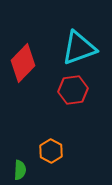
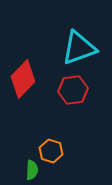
red diamond: moved 16 px down
orange hexagon: rotated 10 degrees counterclockwise
green semicircle: moved 12 px right
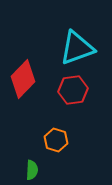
cyan triangle: moved 2 px left
orange hexagon: moved 5 px right, 11 px up
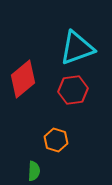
red diamond: rotated 6 degrees clockwise
green semicircle: moved 2 px right, 1 px down
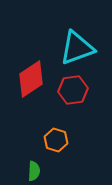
red diamond: moved 8 px right; rotated 6 degrees clockwise
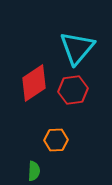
cyan triangle: rotated 30 degrees counterclockwise
red diamond: moved 3 px right, 4 px down
orange hexagon: rotated 20 degrees counterclockwise
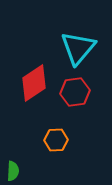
cyan triangle: moved 1 px right
red hexagon: moved 2 px right, 2 px down
green semicircle: moved 21 px left
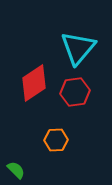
green semicircle: moved 3 px right, 1 px up; rotated 48 degrees counterclockwise
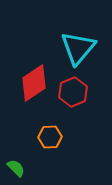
red hexagon: moved 2 px left; rotated 16 degrees counterclockwise
orange hexagon: moved 6 px left, 3 px up
green semicircle: moved 2 px up
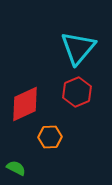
red diamond: moved 9 px left, 21 px down; rotated 9 degrees clockwise
red hexagon: moved 4 px right
green semicircle: rotated 18 degrees counterclockwise
